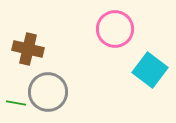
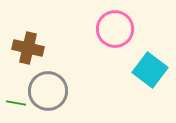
brown cross: moved 1 px up
gray circle: moved 1 px up
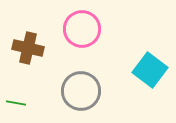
pink circle: moved 33 px left
gray circle: moved 33 px right
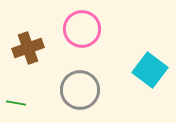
brown cross: rotated 32 degrees counterclockwise
gray circle: moved 1 px left, 1 px up
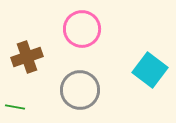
brown cross: moved 1 px left, 9 px down
green line: moved 1 px left, 4 px down
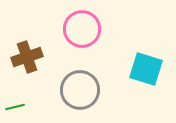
cyan square: moved 4 px left, 1 px up; rotated 20 degrees counterclockwise
green line: rotated 24 degrees counterclockwise
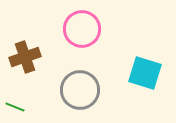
brown cross: moved 2 px left
cyan square: moved 1 px left, 4 px down
green line: rotated 36 degrees clockwise
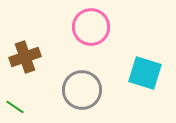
pink circle: moved 9 px right, 2 px up
gray circle: moved 2 px right
green line: rotated 12 degrees clockwise
